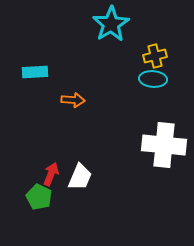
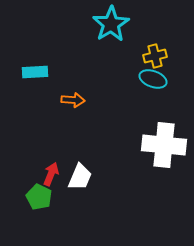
cyan ellipse: rotated 16 degrees clockwise
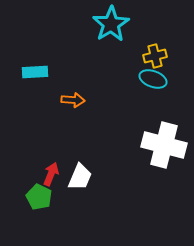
white cross: rotated 9 degrees clockwise
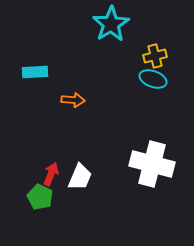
white cross: moved 12 px left, 19 px down
green pentagon: moved 1 px right
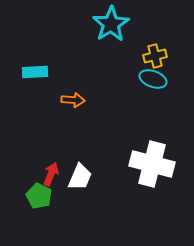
green pentagon: moved 1 px left, 1 px up
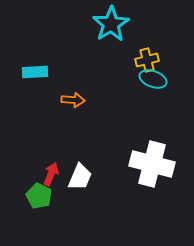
yellow cross: moved 8 px left, 4 px down
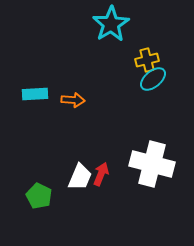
cyan rectangle: moved 22 px down
cyan ellipse: rotated 60 degrees counterclockwise
red arrow: moved 50 px right
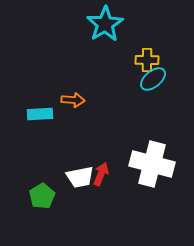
cyan star: moved 6 px left
yellow cross: rotated 15 degrees clockwise
cyan rectangle: moved 5 px right, 20 px down
white trapezoid: rotated 56 degrees clockwise
green pentagon: moved 3 px right; rotated 15 degrees clockwise
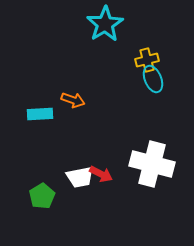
yellow cross: rotated 15 degrees counterclockwise
cyan ellipse: rotated 72 degrees counterclockwise
orange arrow: rotated 15 degrees clockwise
red arrow: rotated 95 degrees clockwise
